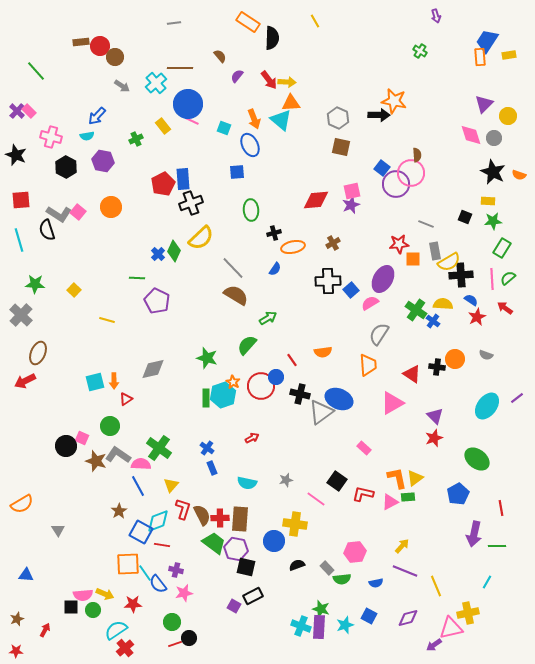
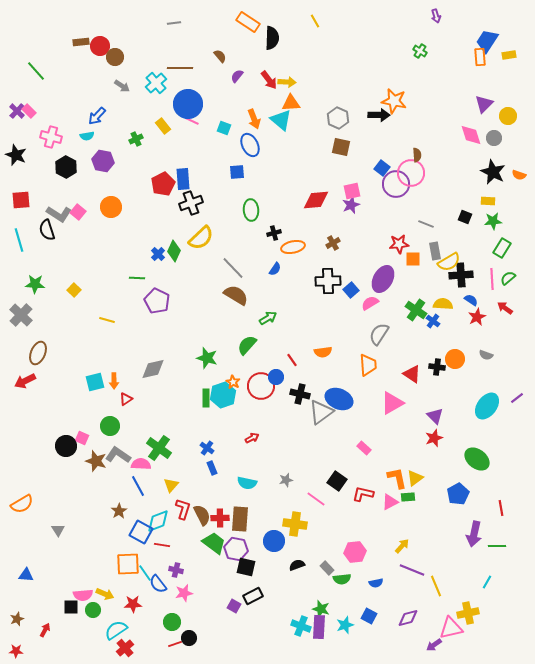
purple line at (405, 571): moved 7 px right, 1 px up
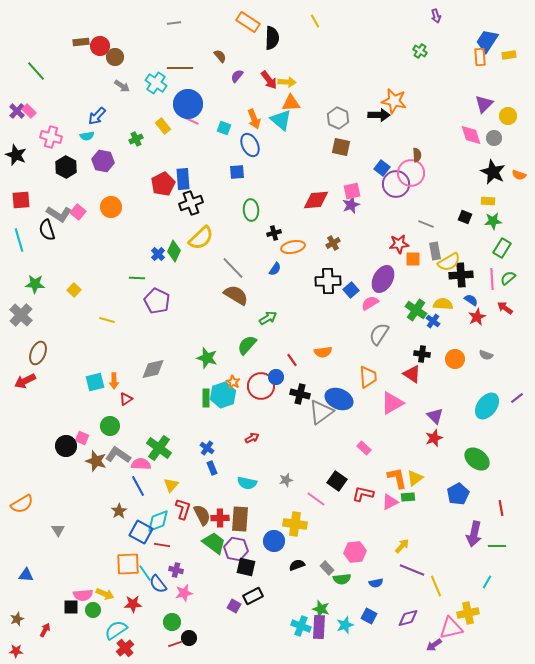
cyan cross at (156, 83): rotated 15 degrees counterclockwise
orange trapezoid at (368, 365): moved 12 px down
black cross at (437, 367): moved 15 px left, 13 px up
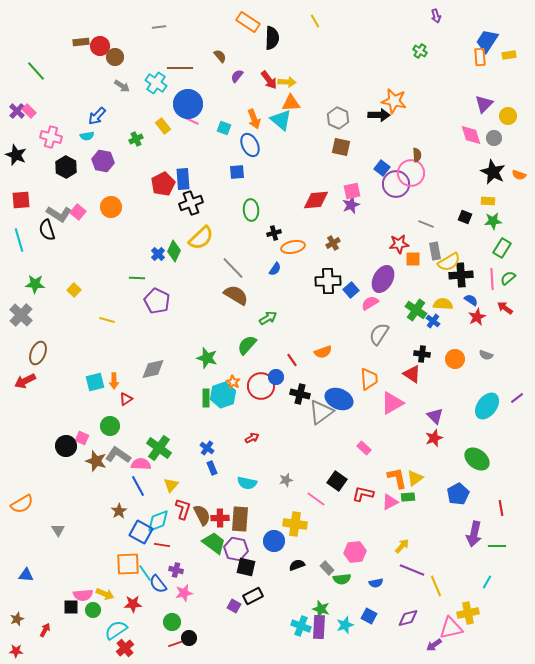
gray line at (174, 23): moved 15 px left, 4 px down
orange semicircle at (323, 352): rotated 12 degrees counterclockwise
orange trapezoid at (368, 377): moved 1 px right, 2 px down
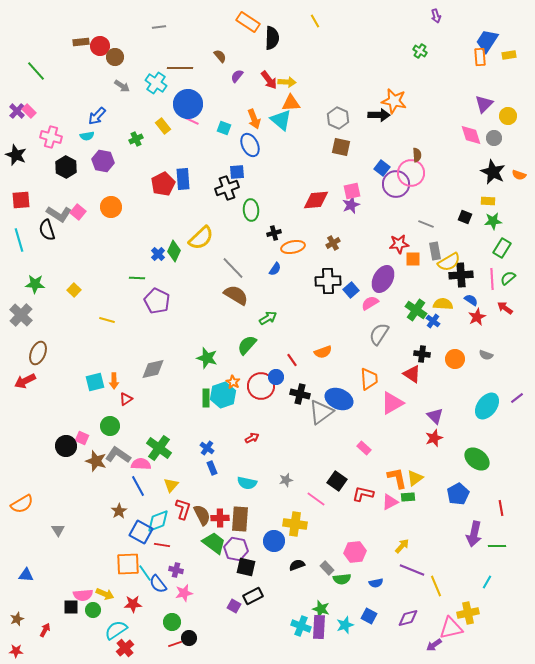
black cross at (191, 203): moved 36 px right, 15 px up
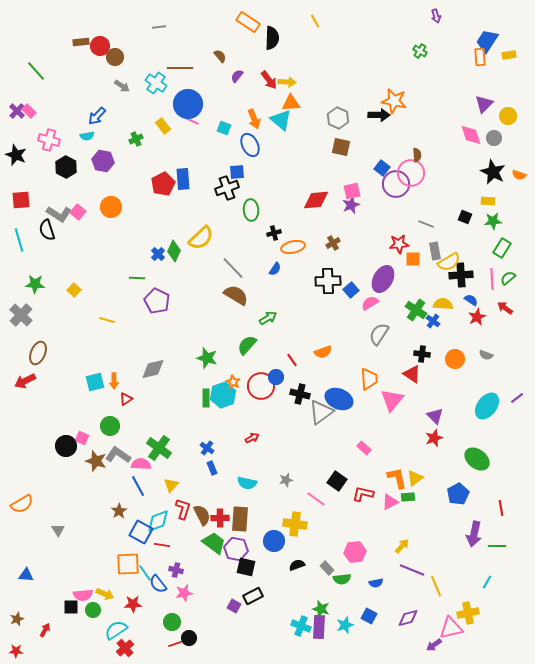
pink cross at (51, 137): moved 2 px left, 3 px down
pink triangle at (392, 403): moved 3 px up; rotated 20 degrees counterclockwise
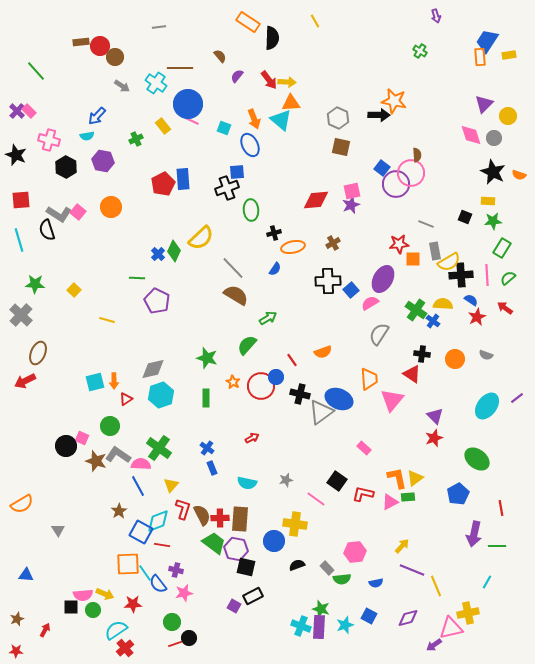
pink line at (492, 279): moved 5 px left, 4 px up
cyan hexagon at (223, 395): moved 62 px left
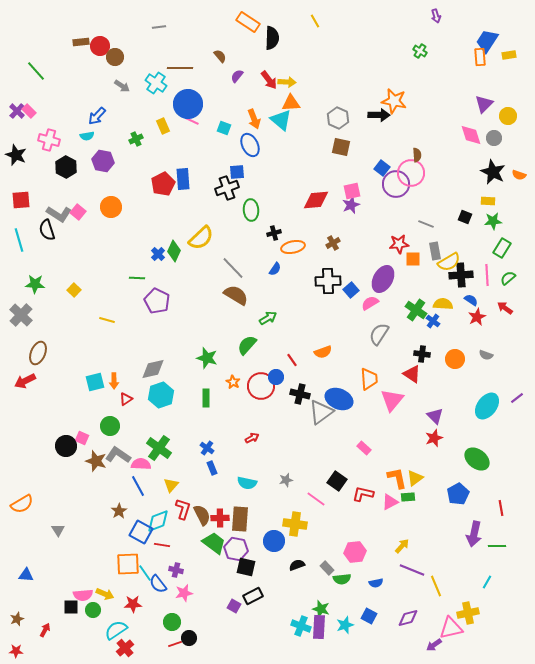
yellow rectangle at (163, 126): rotated 14 degrees clockwise
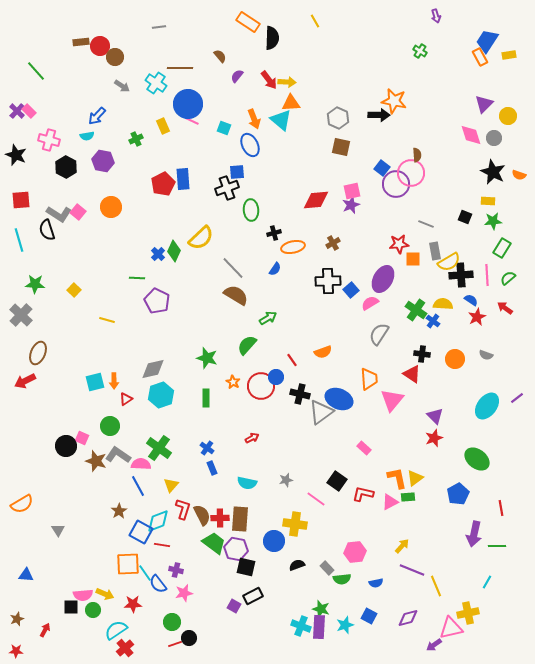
orange rectangle at (480, 57): rotated 24 degrees counterclockwise
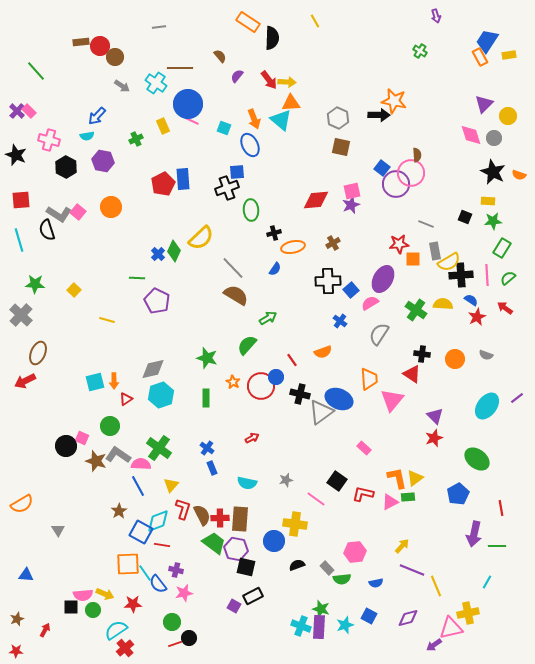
blue cross at (433, 321): moved 93 px left
